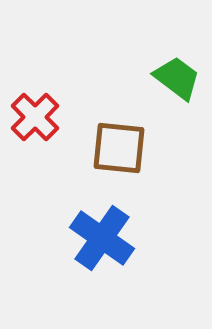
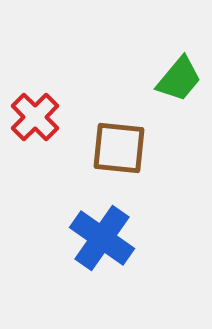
green trapezoid: moved 2 px right, 1 px down; rotated 93 degrees clockwise
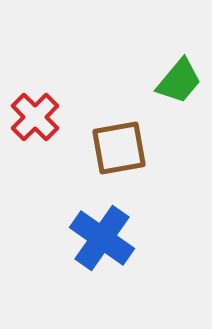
green trapezoid: moved 2 px down
brown square: rotated 16 degrees counterclockwise
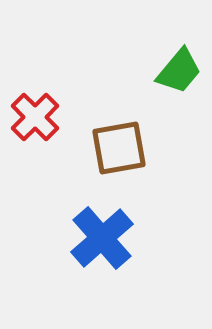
green trapezoid: moved 10 px up
blue cross: rotated 14 degrees clockwise
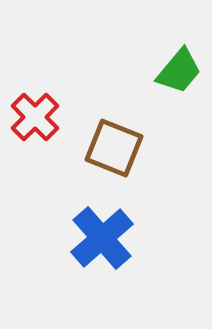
brown square: moved 5 px left; rotated 32 degrees clockwise
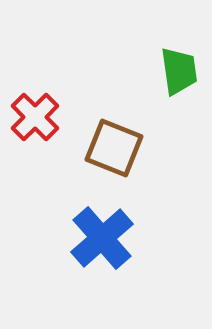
green trapezoid: rotated 48 degrees counterclockwise
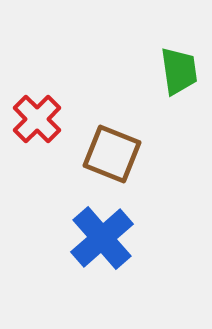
red cross: moved 2 px right, 2 px down
brown square: moved 2 px left, 6 px down
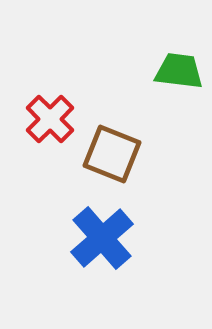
green trapezoid: rotated 75 degrees counterclockwise
red cross: moved 13 px right
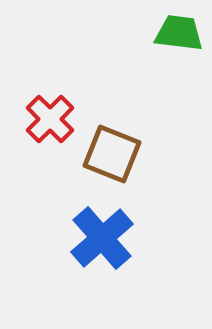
green trapezoid: moved 38 px up
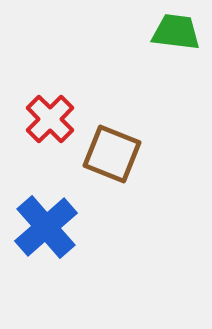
green trapezoid: moved 3 px left, 1 px up
blue cross: moved 56 px left, 11 px up
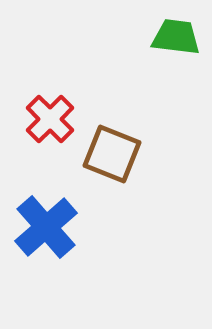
green trapezoid: moved 5 px down
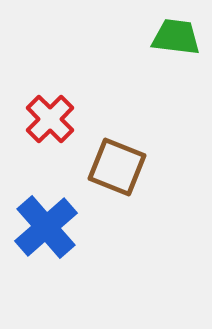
brown square: moved 5 px right, 13 px down
